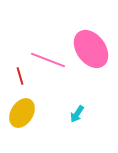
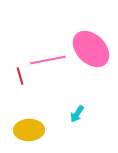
pink ellipse: rotated 9 degrees counterclockwise
pink line: rotated 32 degrees counterclockwise
yellow ellipse: moved 7 px right, 17 px down; rotated 56 degrees clockwise
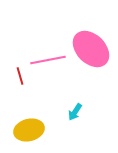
cyan arrow: moved 2 px left, 2 px up
yellow ellipse: rotated 12 degrees counterclockwise
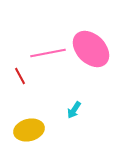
pink line: moved 7 px up
red line: rotated 12 degrees counterclockwise
cyan arrow: moved 1 px left, 2 px up
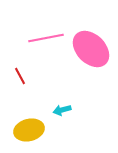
pink line: moved 2 px left, 15 px up
cyan arrow: moved 12 px left; rotated 42 degrees clockwise
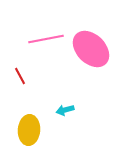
pink line: moved 1 px down
cyan arrow: moved 3 px right
yellow ellipse: rotated 72 degrees counterclockwise
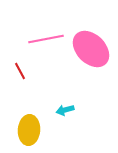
red line: moved 5 px up
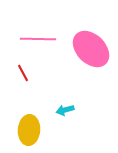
pink line: moved 8 px left; rotated 12 degrees clockwise
red line: moved 3 px right, 2 px down
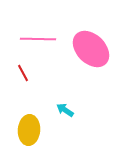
cyan arrow: rotated 48 degrees clockwise
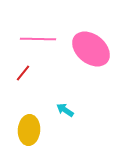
pink ellipse: rotated 6 degrees counterclockwise
red line: rotated 66 degrees clockwise
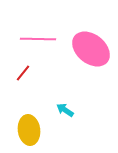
yellow ellipse: rotated 12 degrees counterclockwise
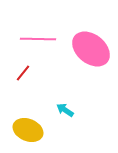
yellow ellipse: moved 1 px left; rotated 60 degrees counterclockwise
